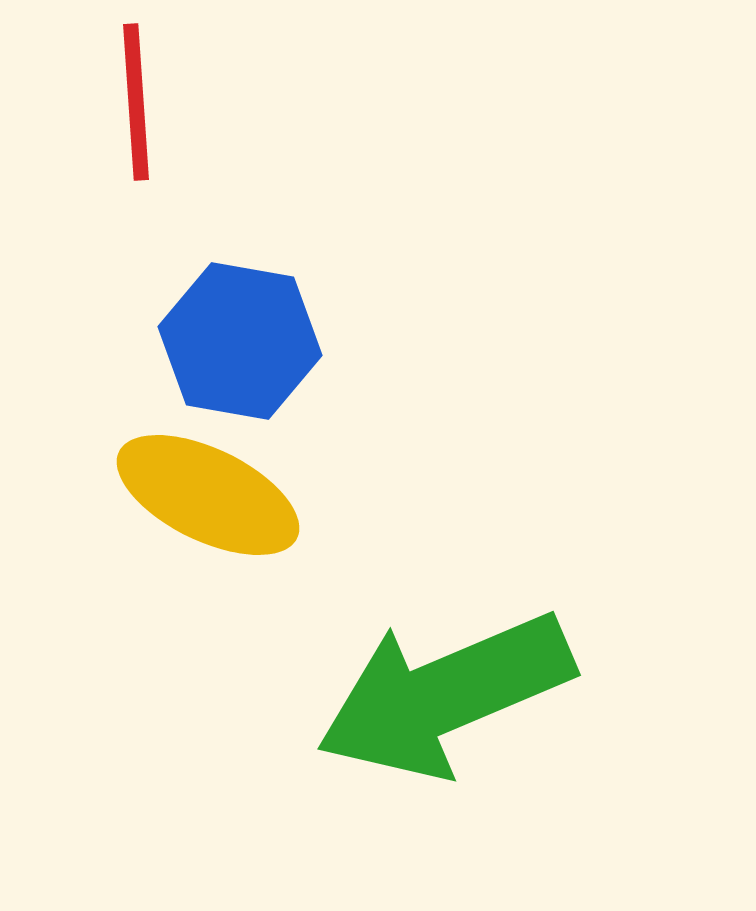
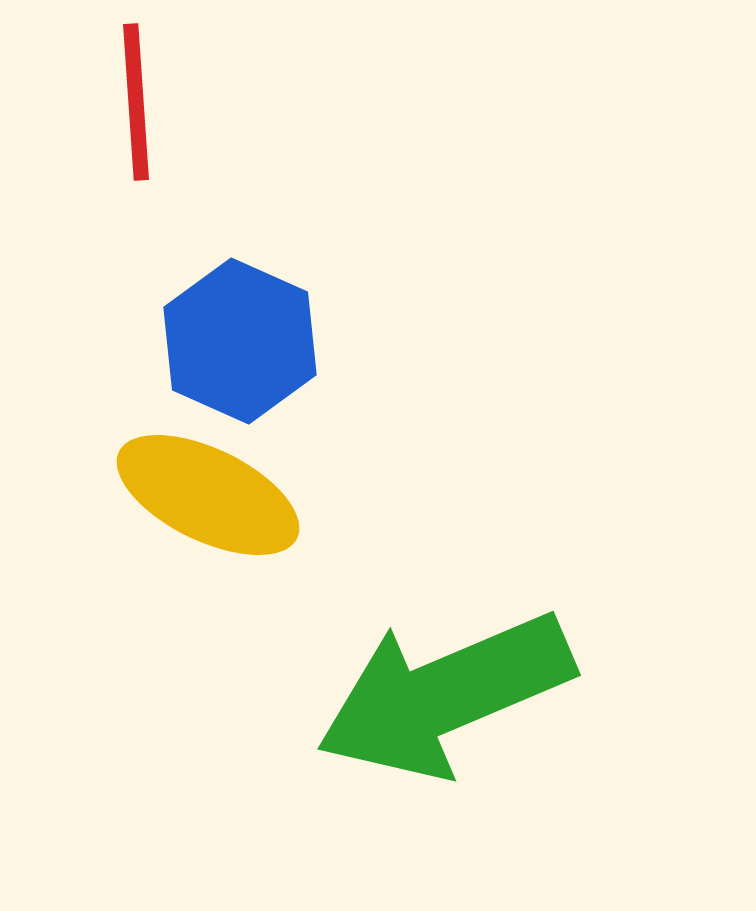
blue hexagon: rotated 14 degrees clockwise
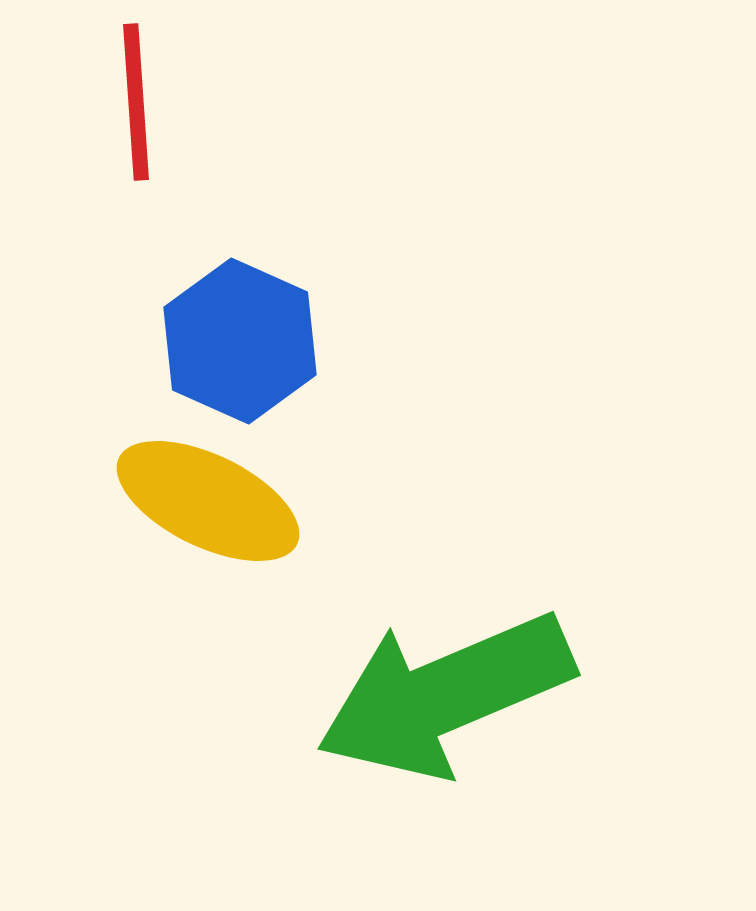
yellow ellipse: moved 6 px down
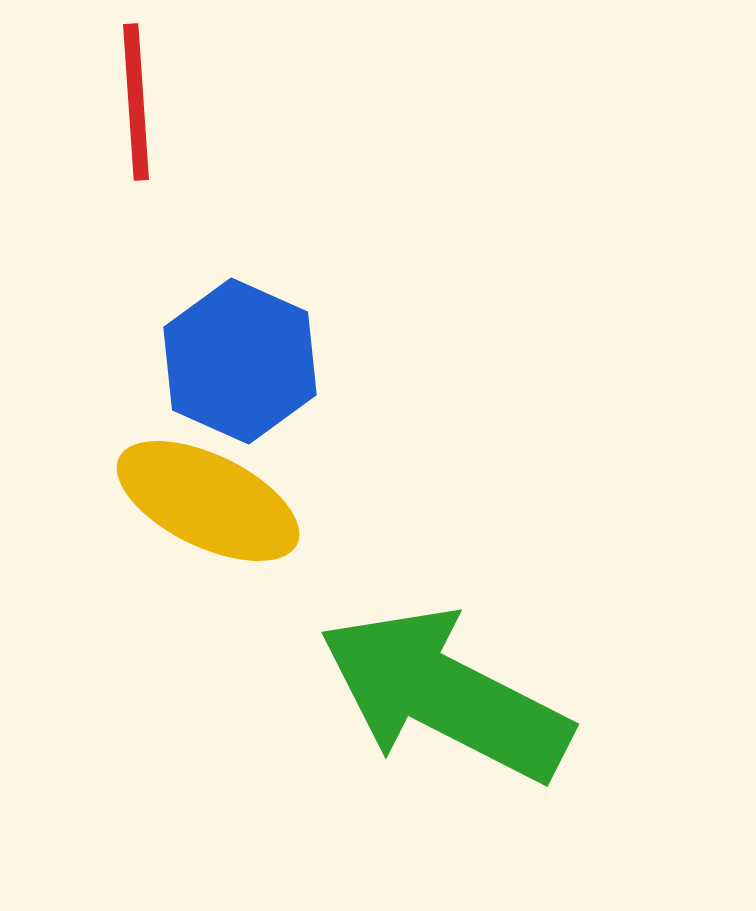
blue hexagon: moved 20 px down
green arrow: rotated 50 degrees clockwise
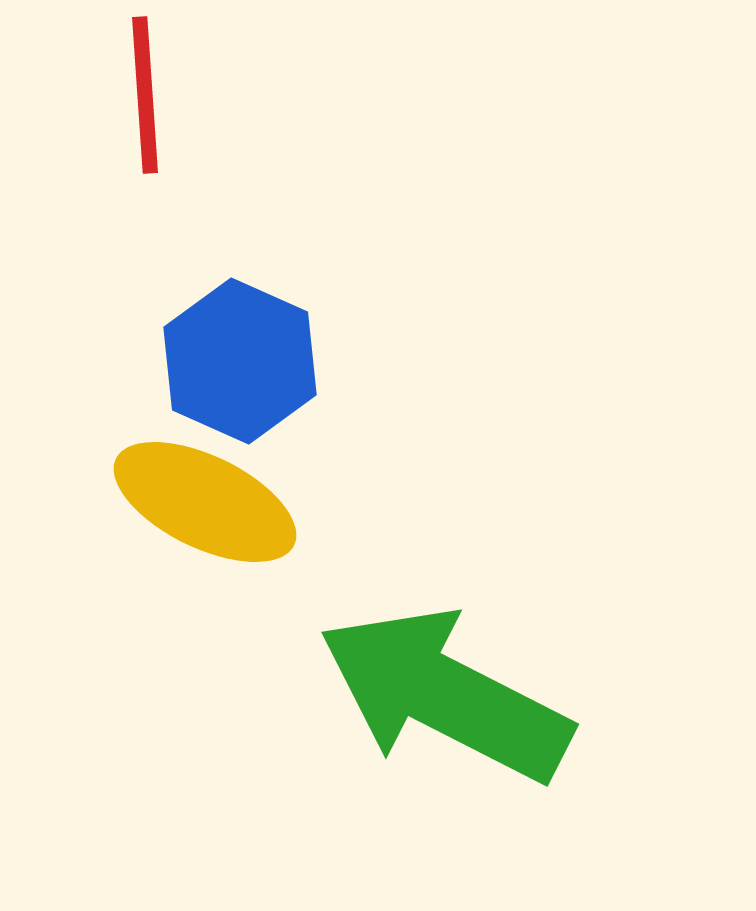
red line: moved 9 px right, 7 px up
yellow ellipse: moved 3 px left, 1 px down
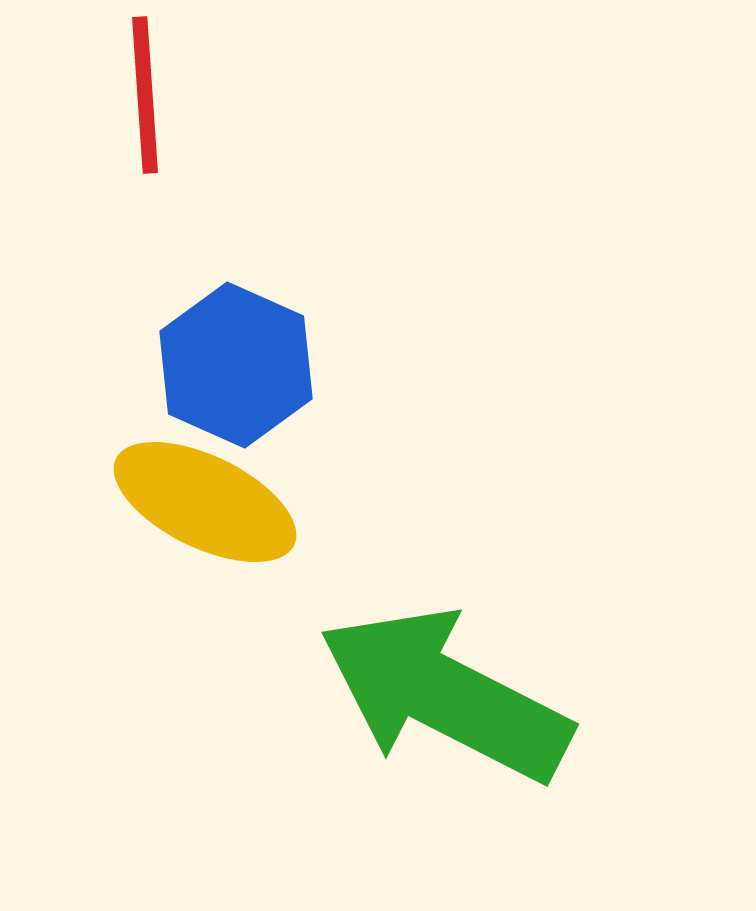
blue hexagon: moved 4 px left, 4 px down
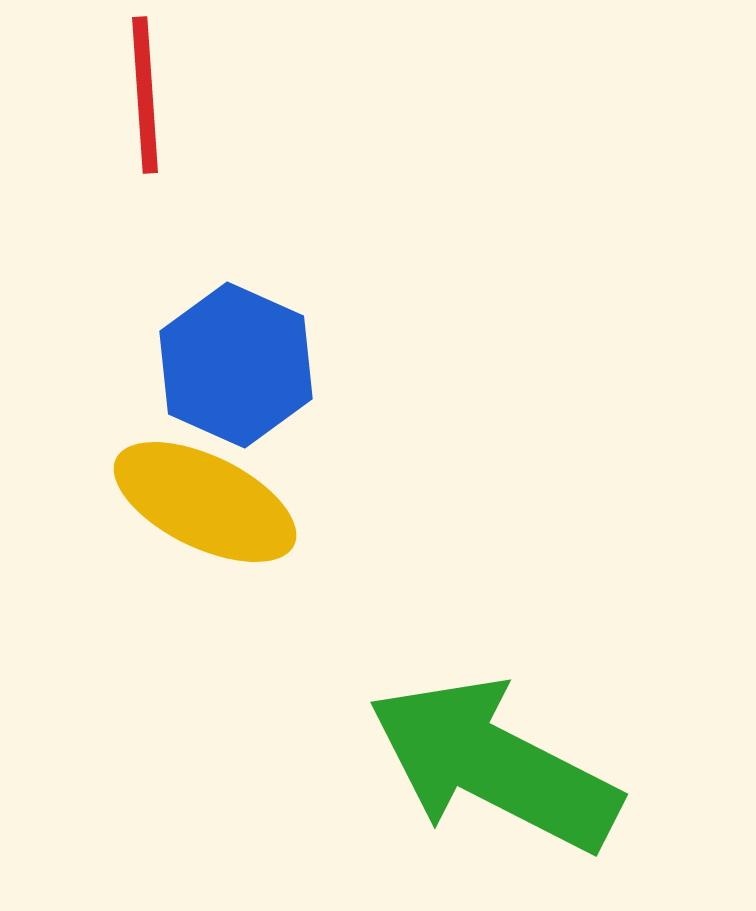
green arrow: moved 49 px right, 70 px down
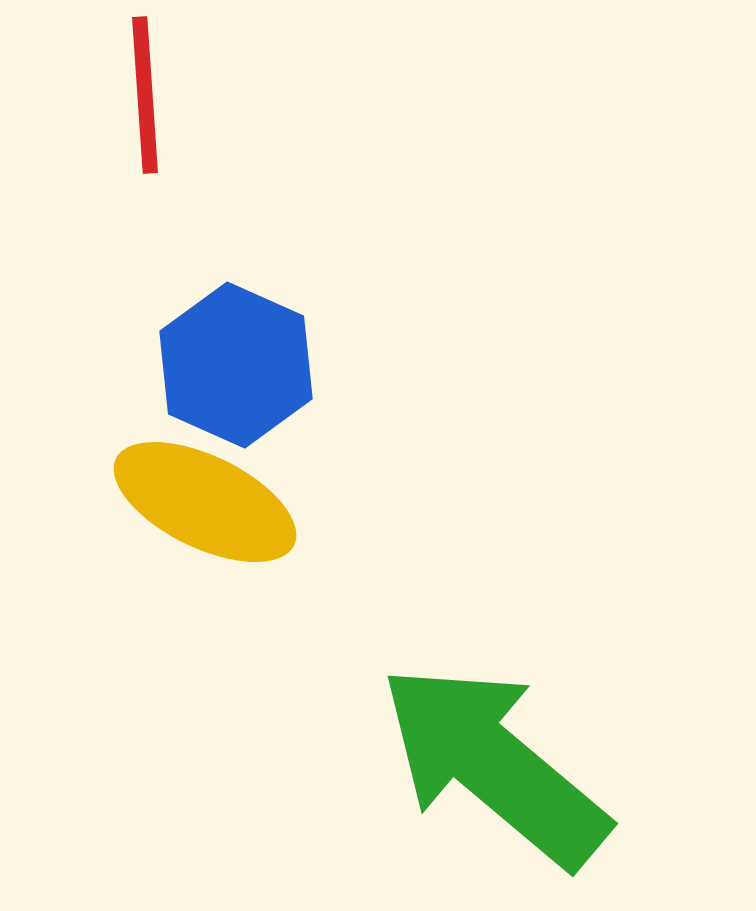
green arrow: rotated 13 degrees clockwise
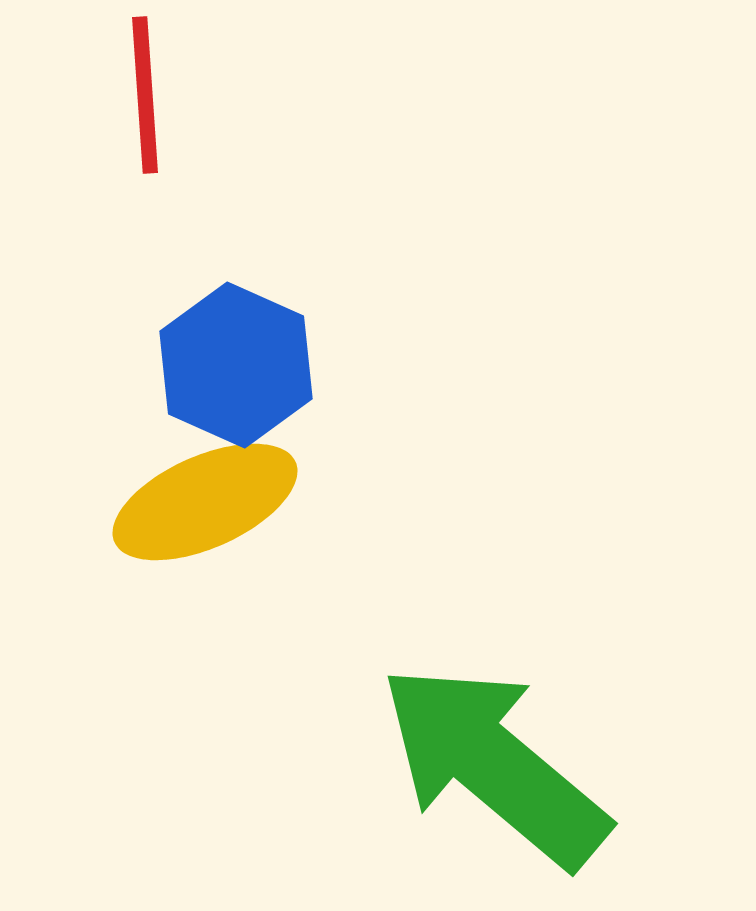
yellow ellipse: rotated 50 degrees counterclockwise
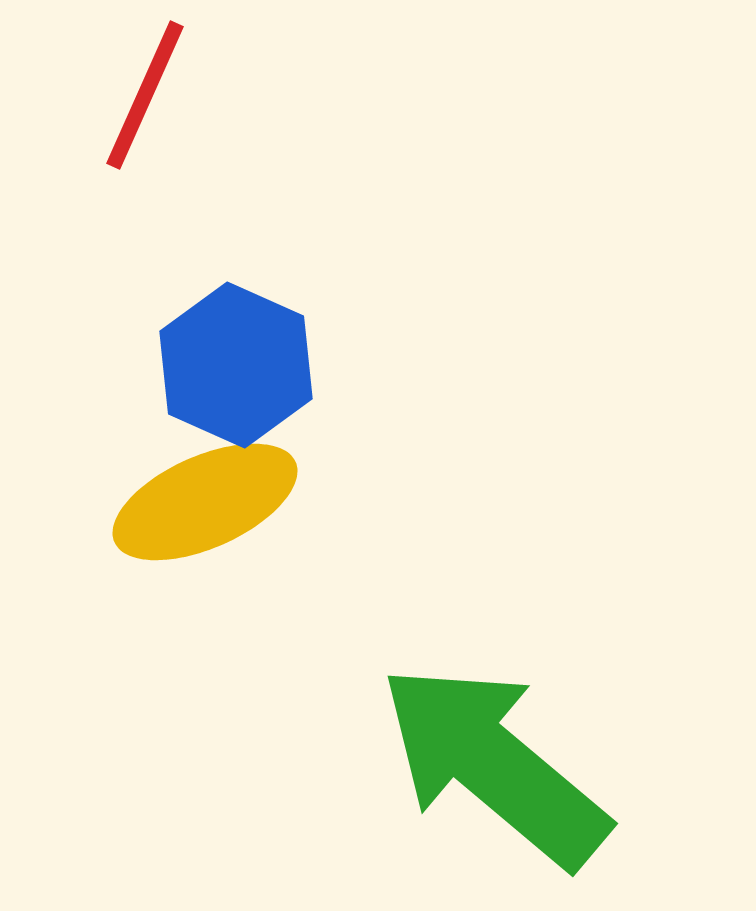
red line: rotated 28 degrees clockwise
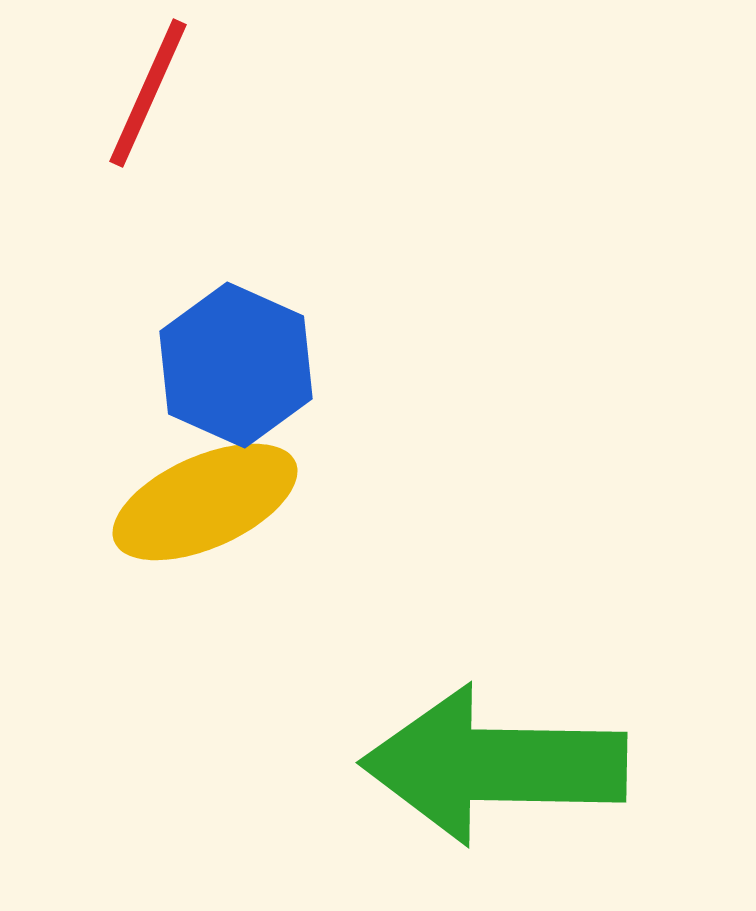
red line: moved 3 px right, 2 px up
green arrow: rotated 39 degrees counterclockwise
